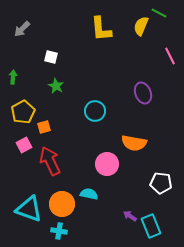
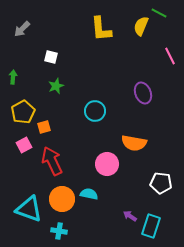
green star: rotated 21 degrees clockwise
red arrow: moved 2 px right
orange circle: moved 5 px up
cyan rectangle: rotated 40 degrees clockwise
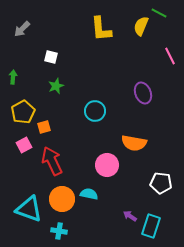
pink circle: moved 1 px down
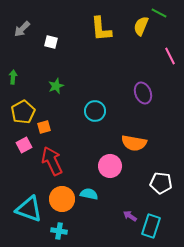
white square: moved 15 px up
pink circle: moved 3 px right, 1 px down
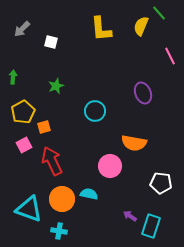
green line: rotated 21 degrees clockwise
